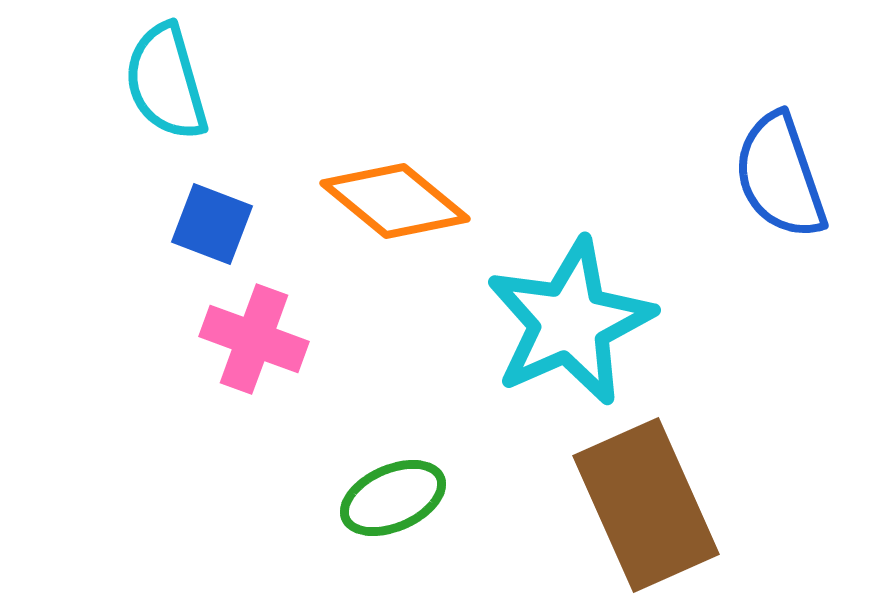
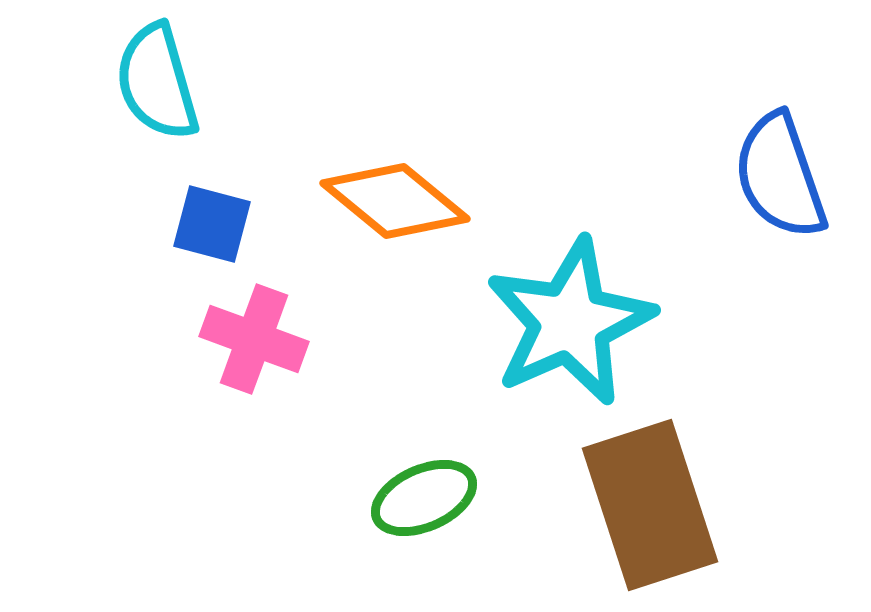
cyan semicircle: moved 9 px left
blue square: rotated 6 degrees counterclockwise
green ellipse: moved 31 px right
brown rectangle: moved 4 px right; rotated 6 degrees clockwise
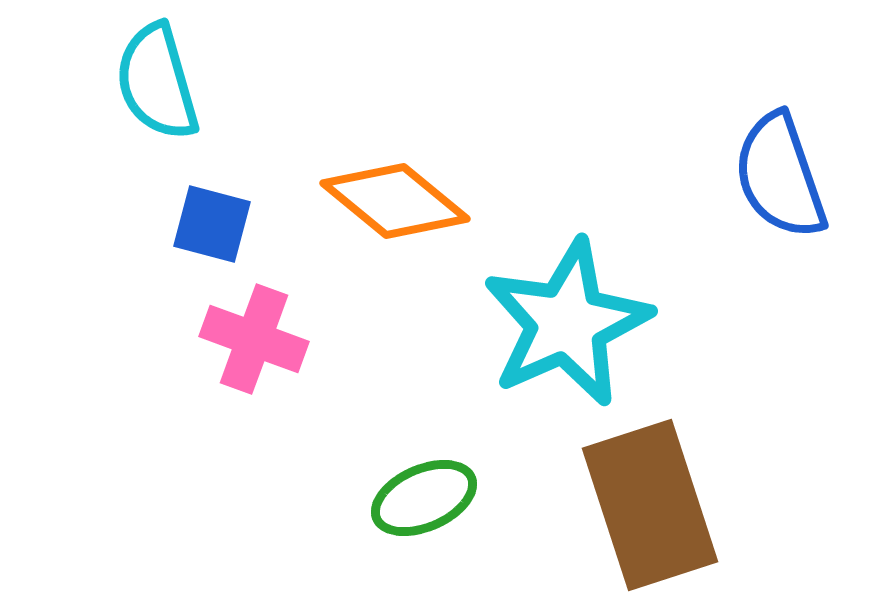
cyan star: moved 3 px left, 1 px down
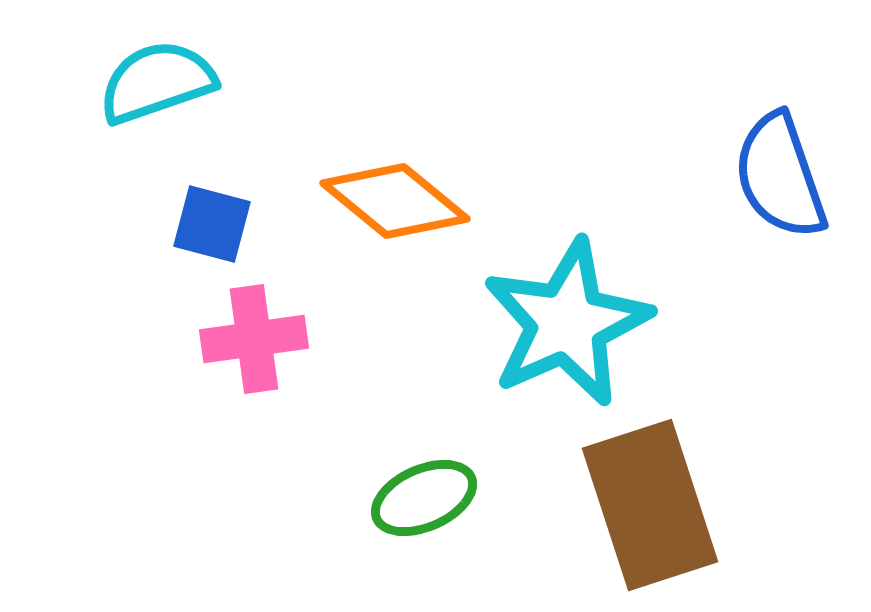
cyan semicircle: rotated 87 degrees clockwise
pink cross: rotated 28 degrees counterclockwise
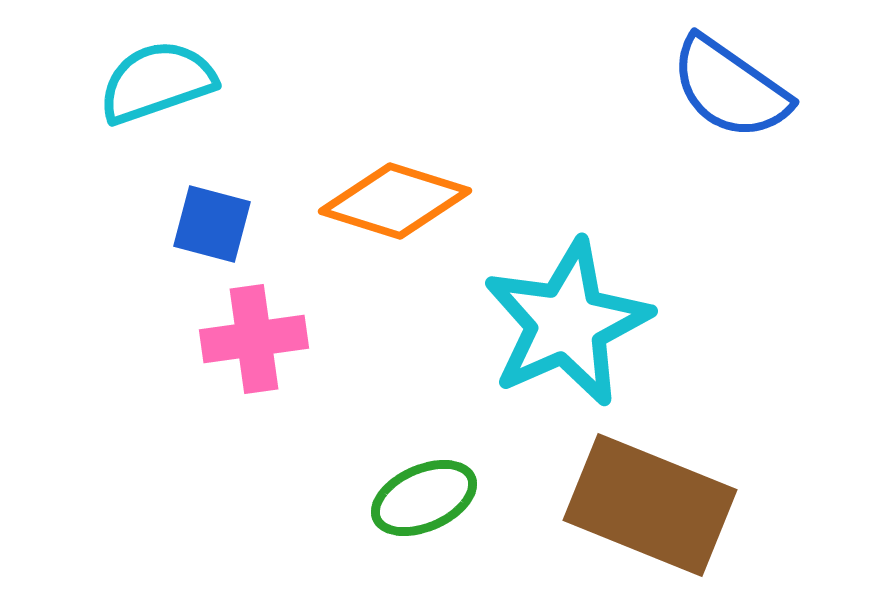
blue semicircle: moved 50 px left, 88 px up; rotated 36 degrees counterclockwise
orange diamond: rotated 22 degrees counterclockwise
brown rectangle: rotated 50 degrees counterclockwise
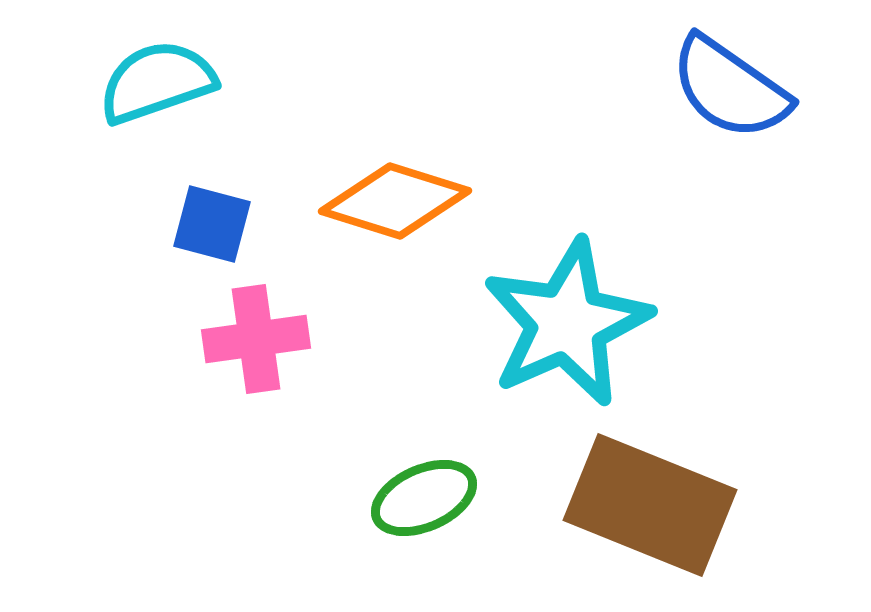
pink cross: moved 2 px right
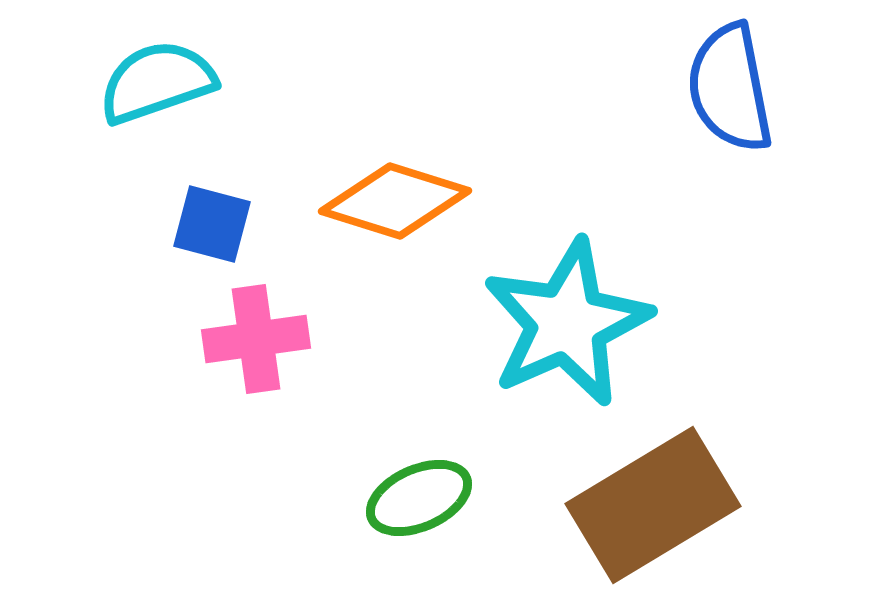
blue semicircle: rotated 44 degrees clockwise
green ellipse: moved 5 px left
brown rectangle: moved 3 px right; rotated 53 degrees counterclockwise
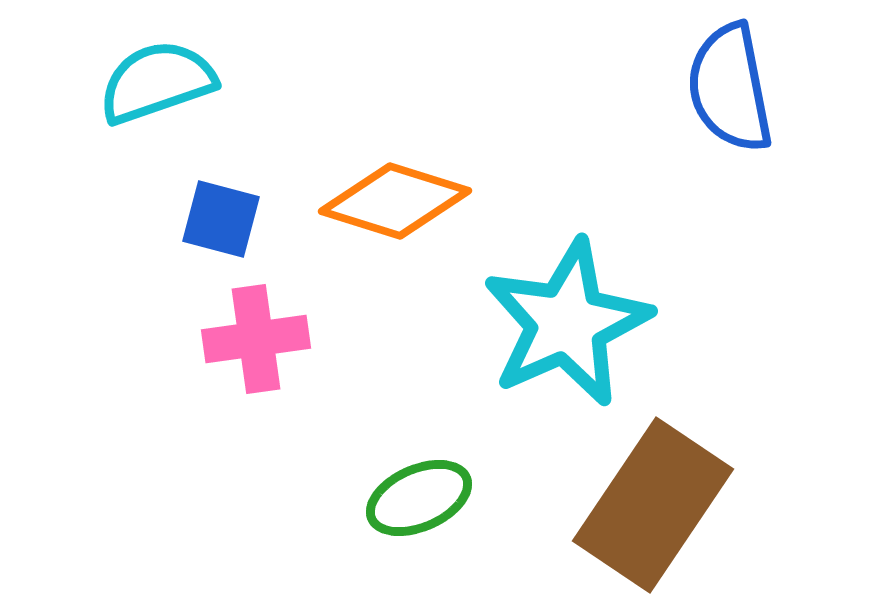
blue square: moved 9 px right, 5 px up
brown rectangle: rotated 25 degrees counterclockwise
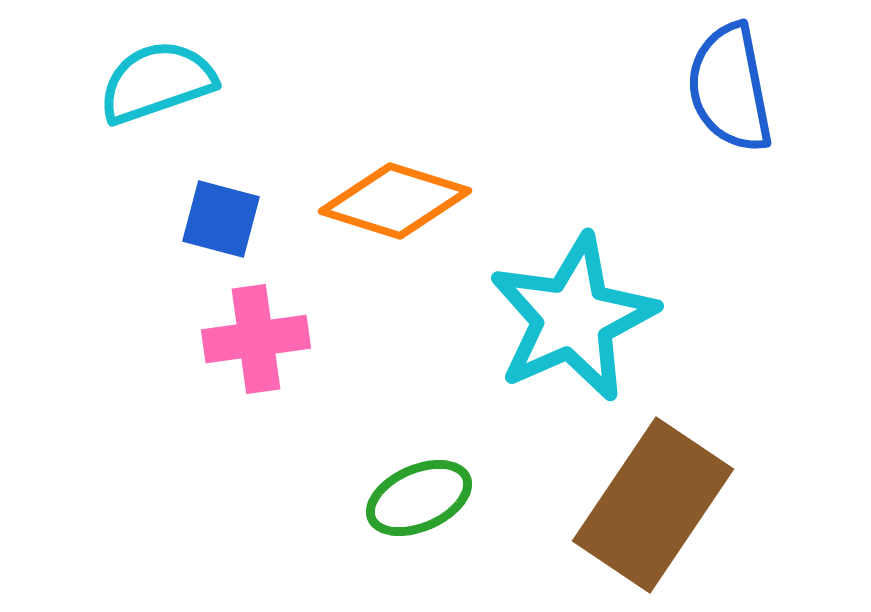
cyan star: moved 6 px right, 5 px up
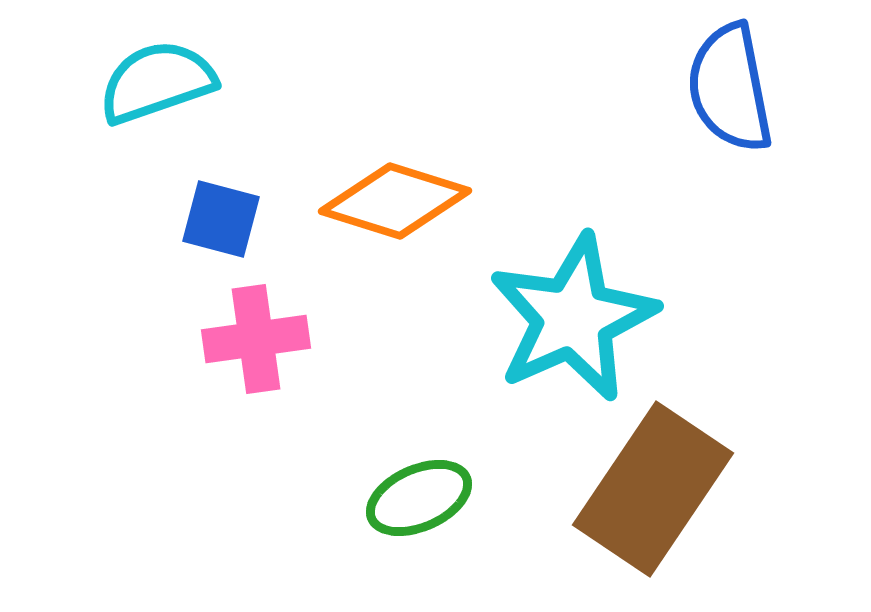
brown rectangle: moved 16 px up
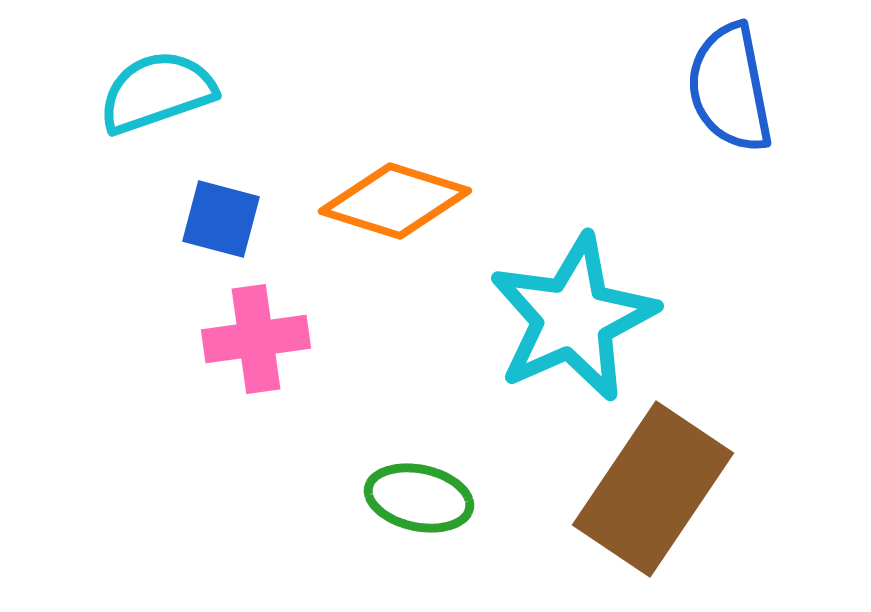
cyan semicircle: moved 10 px down
green ellipse: rotated 36 degrees clockwise
